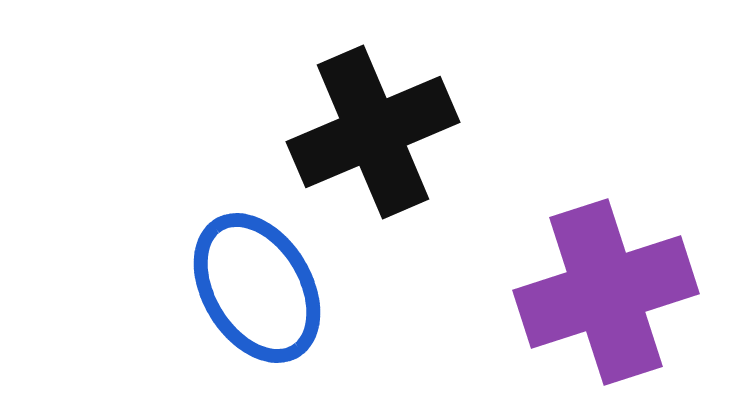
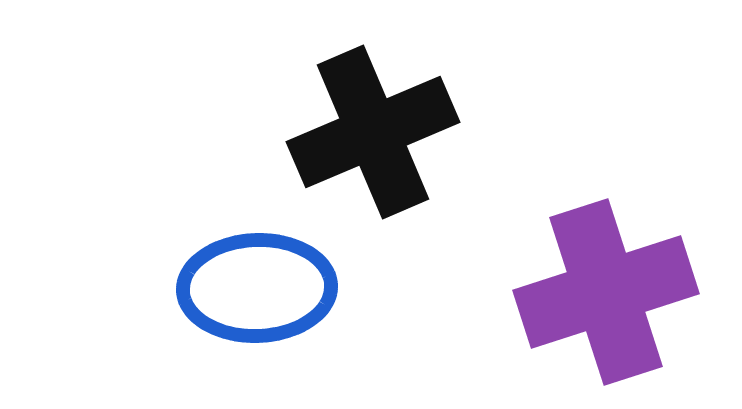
blue ellipse: rotated 61 degrees counterclockwise
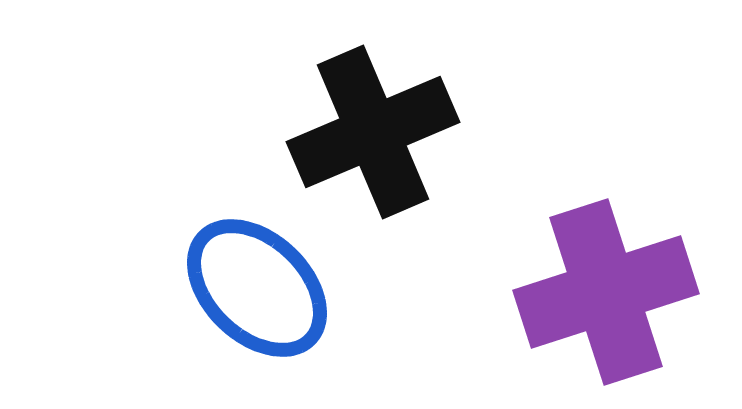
blue ellipse: rotated 46 degrees clockwise
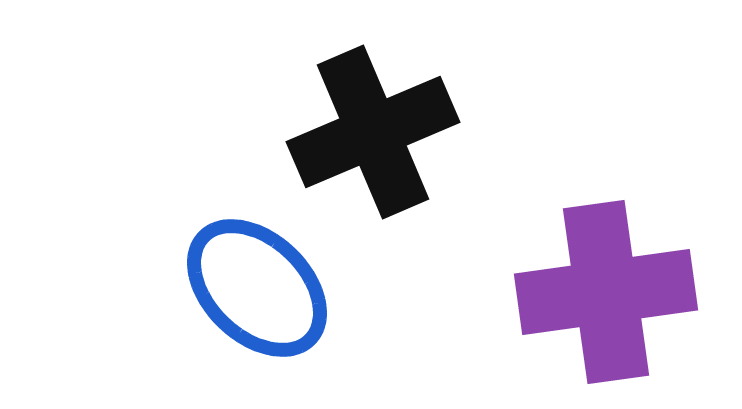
purple cross: rotated 10 degrees clockwise
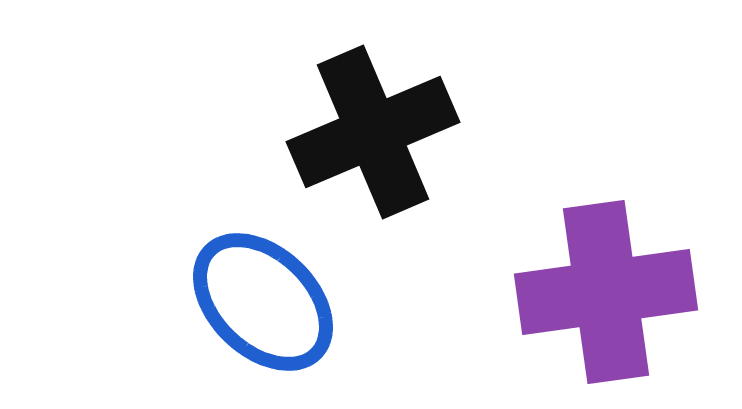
blue ellipse: moved 6 px right, 14 px down
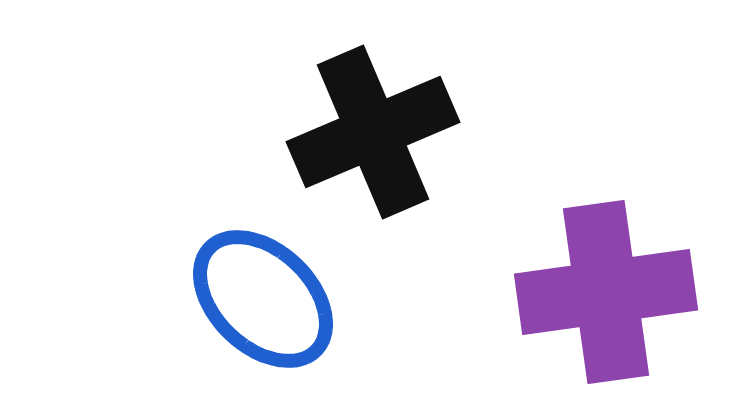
blue ellipse: moved 3 px up
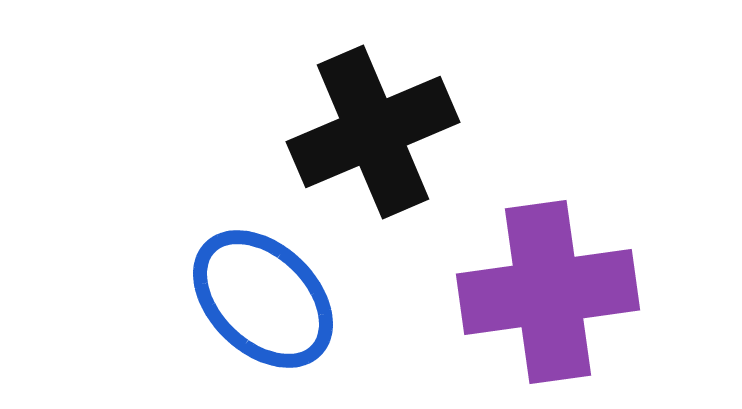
purple cross: moved 58 px left
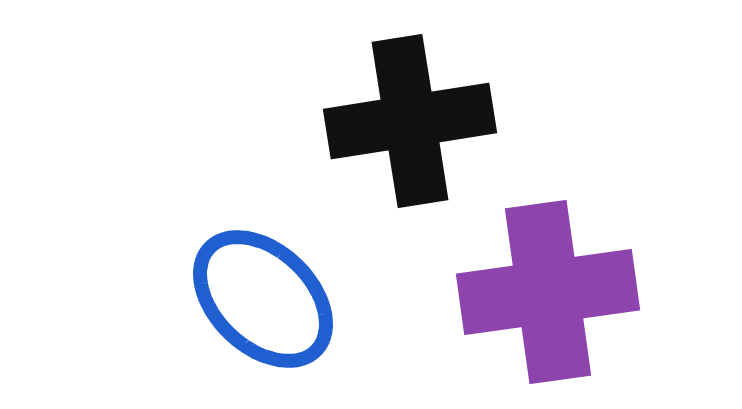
black cross: moved 37 px right, 11 px up; rotated 14 degrees clockwise
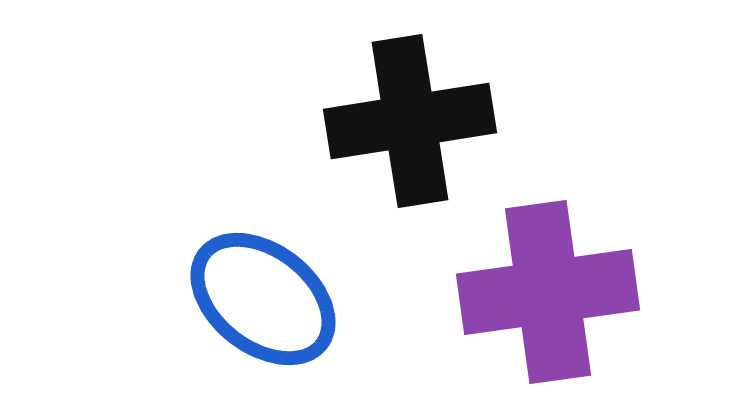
blue ellipse: rotated 6 degrees counterclockwise
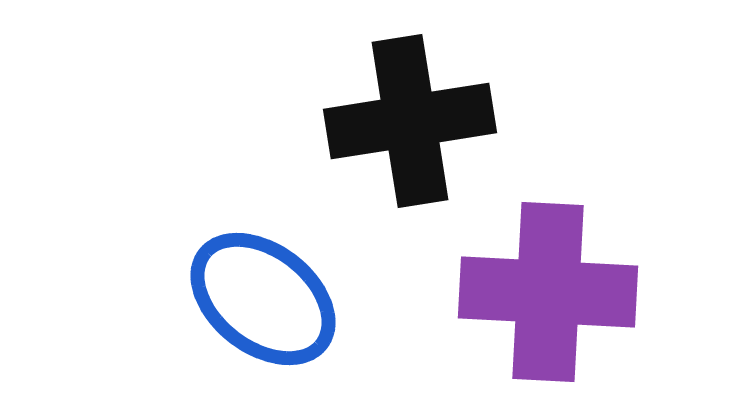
purple cross: rotated 11 degrees clockwise
